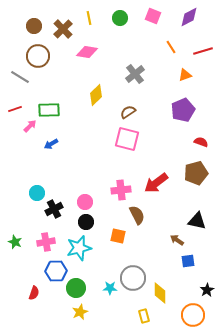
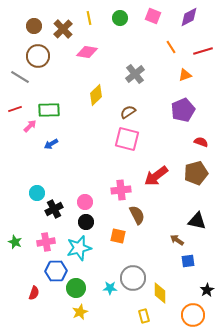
red arrow at (156, 183): moved 7 px up
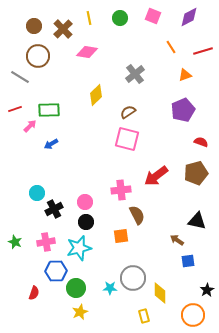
orange square at (118, 236): moved 3 px right; rotated 21 degrees counterclockwise
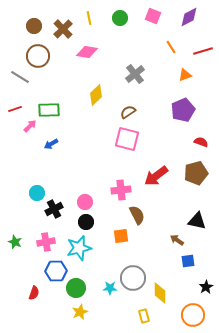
black star at (207, 290): moved 1 px left, 3 px up
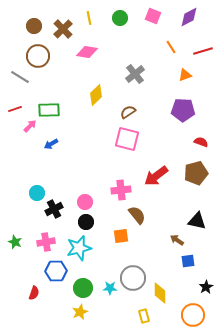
purple pentagon at (183, 110): rotated 25 degrees clockwise
brown semicircle at (137, 215): rotated 12 degrees counterclockwise
green circle at (76, 288): moved 7 px right
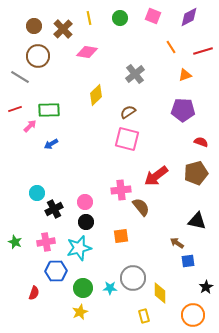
brown semicircle at (137, 215): moved 4 px right, 8 px up
brown arrow at (177, 240): moved 3 px down
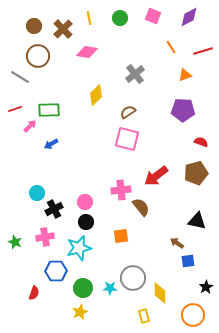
pink cross at (46, 242): moved 1 px left, 5 px up
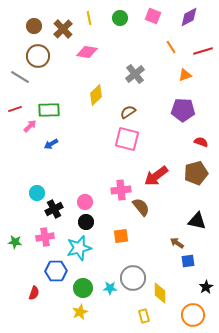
green star at (15, 242): rotated 16 degrees counterclockwise
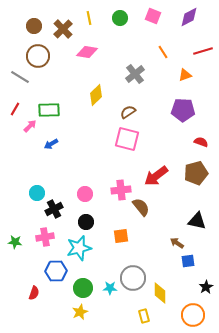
orange line at (171, 47): moved 8 px left, 5 px down
red line at (15, 109): rotated 40 degrees counterclockwise
pink circle at (85, 202): moved 8 px up
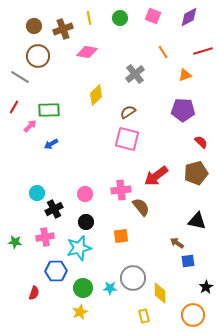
brown cross at (63, 29): rotated 24 degrees clockwise
red line at (15, 109): moved 1 px left, 2 px up
red semicircle at (201, 142): rotated 24 degrees clockwise
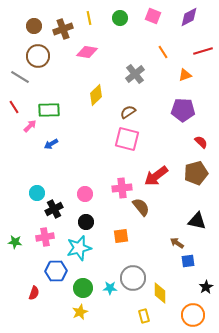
red line at (14, 107): rotated 64 degrees counterclockwise
pink cross at (121, 190): moved 1 px right, 2 px up
